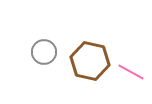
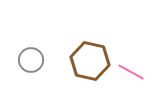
gray circle: moved 13 px left, 8 px down
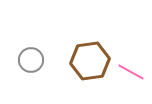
brown hexagon: rotated 21 degrees counterclockwise
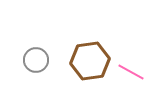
gray circle: moved 5 px right
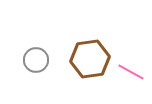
brown hexagon: moved 2 px up
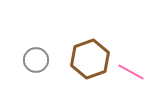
brown hexagon: rotated 12 degrees counterclockwise
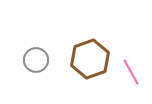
pink line: rotated 32 degrees clockwise
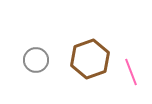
pink line: rotated 8 degrees clockwise
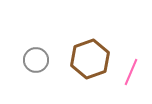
pink line: rotated 44 degrees clockwise
